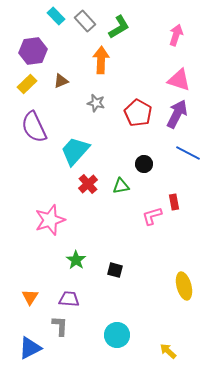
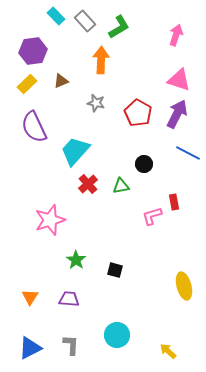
gray L-shape: moved 11 px right, 19 px down
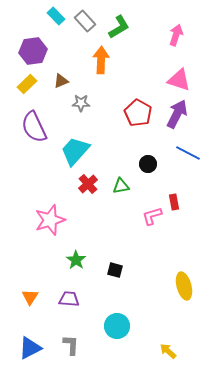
gray star: moved 15 px left; rotated 12 degrees counterclockwise
black circle: moved 4 px right
cyan circle: moved 9 px up
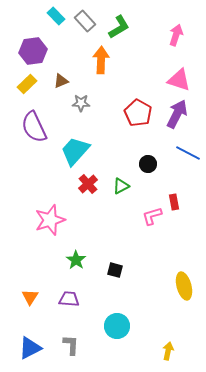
green triangle: rotated 18 degrees counterclockwise
yellow arrow: rotated 60 degrees clockwise
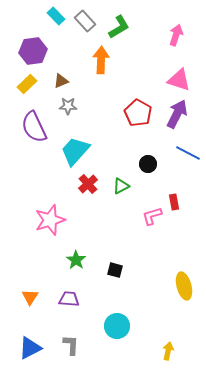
gray star: moved 13 px left, 3 px down
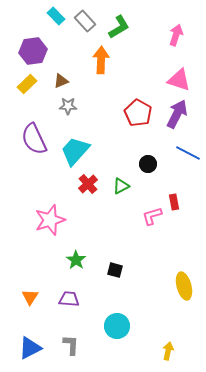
purple semicircle: moved 12 px down
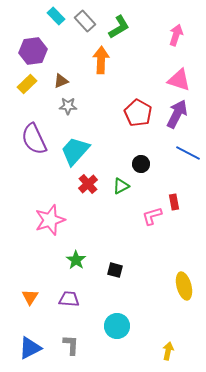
black circle: moved 7 px left
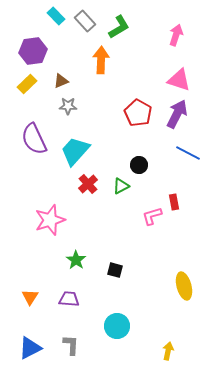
black circle: moved 2 px left, 1 px down
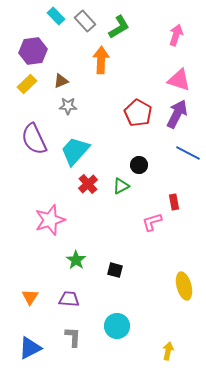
pink L-shape: moved 6 px down
gray L-shape: moved 2 px right, 8 px up
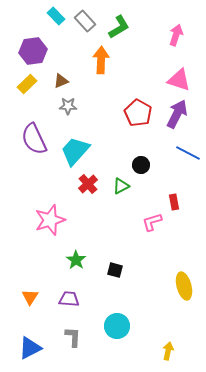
black circle: moved 2 px right
